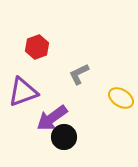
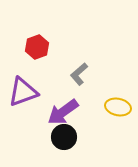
gray L-shape: rotated 15 degrees counterclockwise
yellow ellipse: moved 3 px left, 9 px down; rotated 20 degrees counterclockwise
purple arrow: moved 11 px right, 6 px up
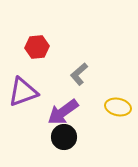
red hexagon: rotated 15 degrees clockwise
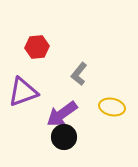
gray L-shape: rotated 10 degrees counterclockwise
yellow ellipse: moved 6 px left
purple arrow: moved 1 px left, 2 px down
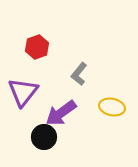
red hexagon: rotated 15 degrees counterclockwise
purple triangle: rotated 32 degrees counterclockwise
purple arrow: moved 1 px left, 1 px up
black circle: moved 20 px left
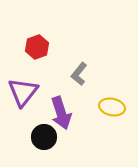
purple arrow: rotated 72 degrees counterclockwise
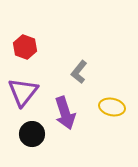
red hexagon: moved 12 px left; rotated 20 degrees counterclockwise
gray L-shape: moved 2 px up
purple arrow: moved 4 px right
black circle: moved 12 px left, 3 px up
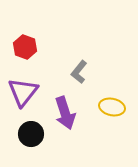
black circle: moved 1 px left
